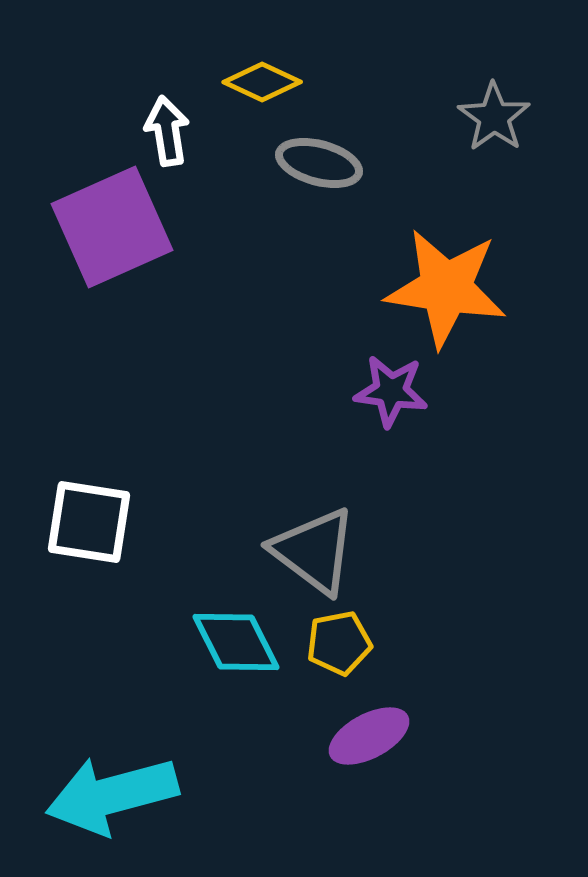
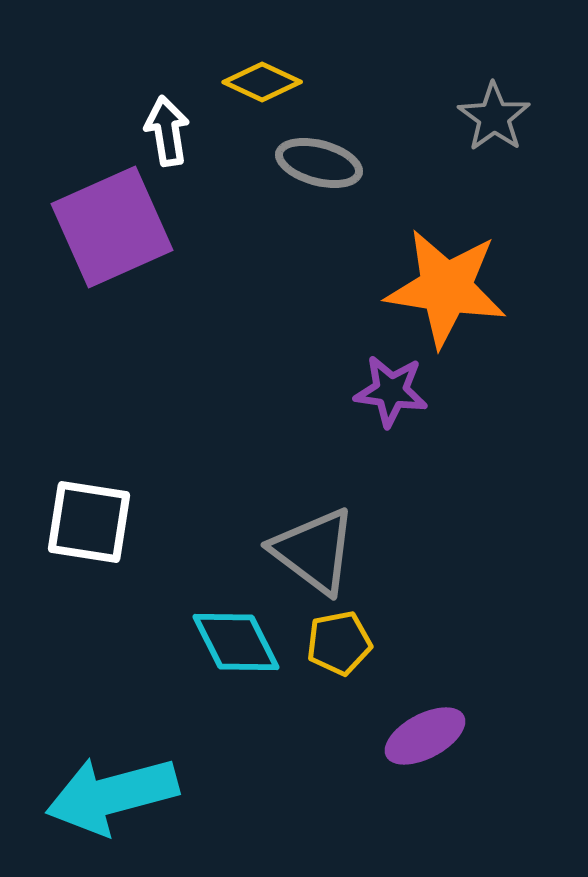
purple ellipse: moved 56 px right
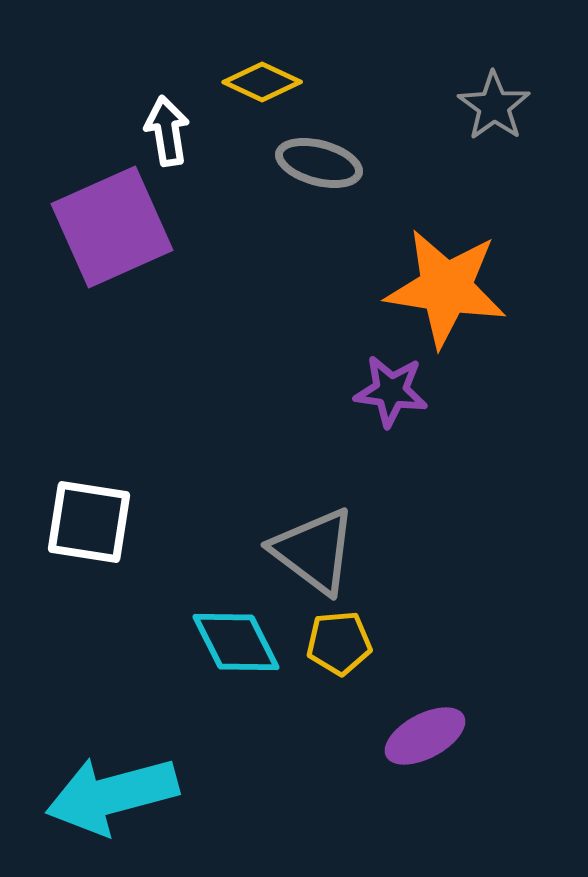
gray star: moved 11 px up
yellow pentagon: rotated 6 degrees clockwise
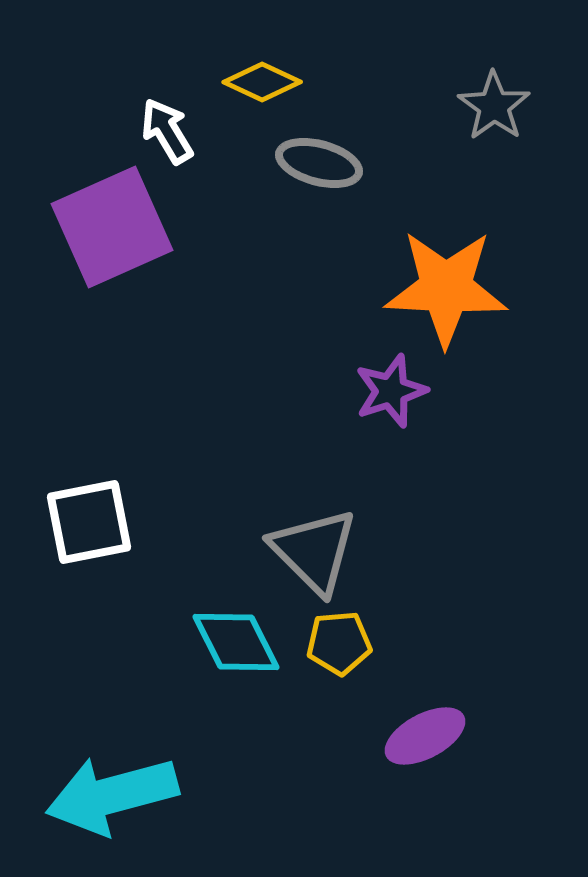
white arrow: rotated 22 degrees counterclockwise
orange star: rotated 6 degrees counterclockwise
purple star: rotated 26 degrees counterclockwise
white square: rotated 20 degrees counterclockwise
gray triangle: rotated 8 degrees clockwise
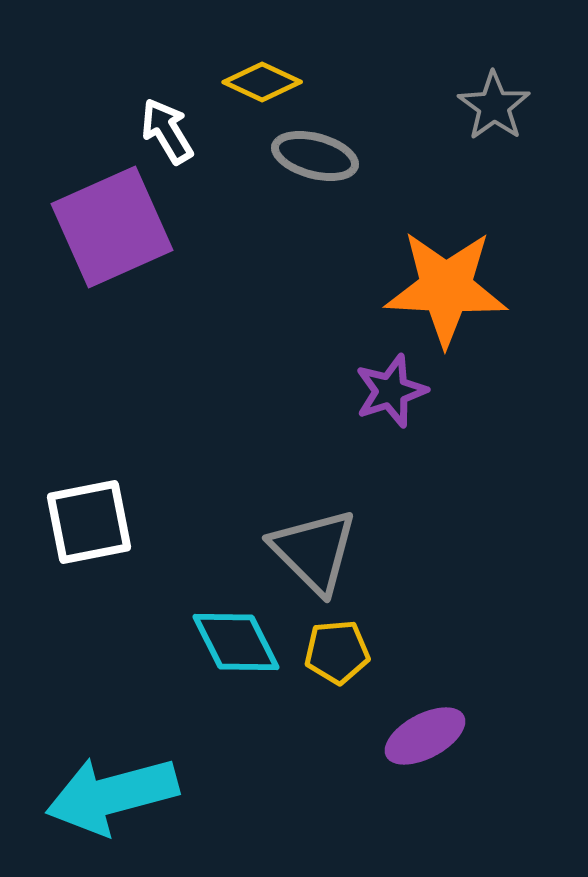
gray ellipse: moved 4 px left, 7 px up
yellow pentagon: moved 2 px left, 9 px down
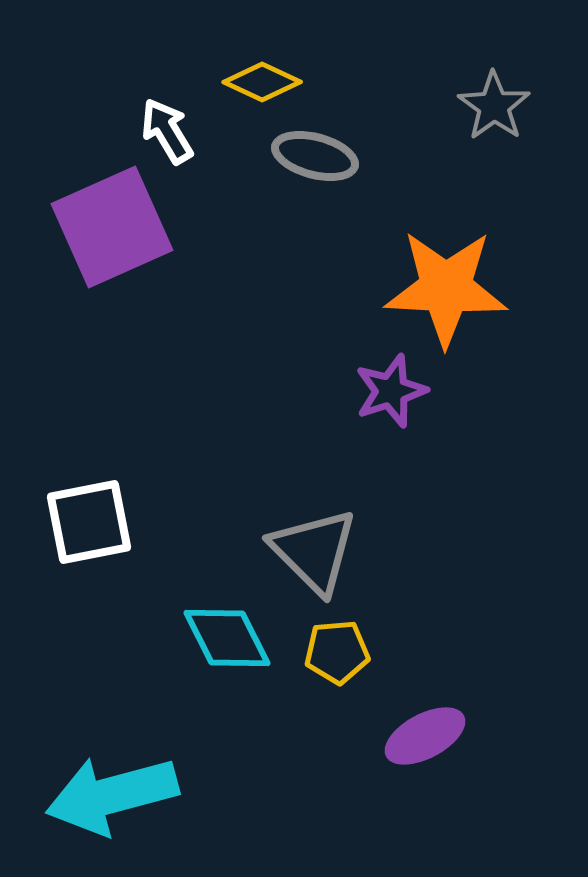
cyan diamond: moved 9 px left, 4 px up
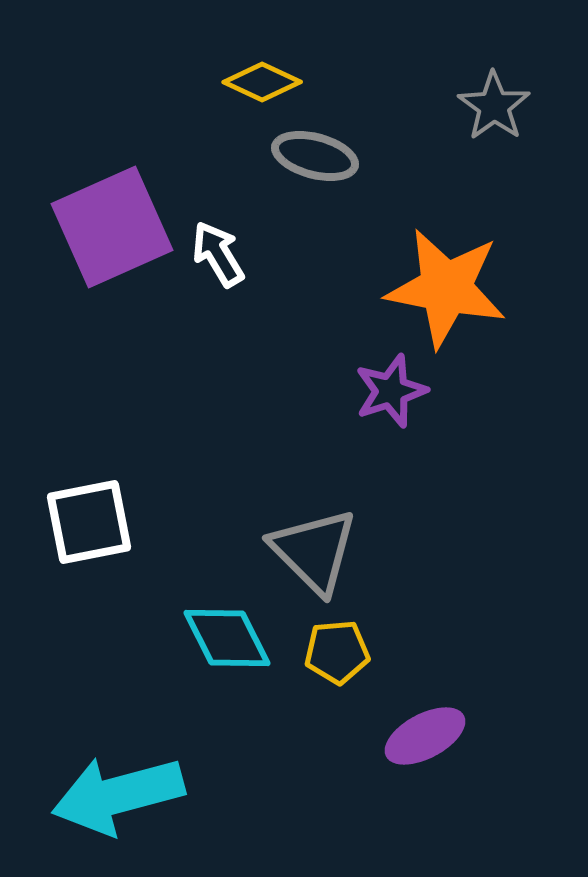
white arrow: moved 51 px right, 123 px down
orange star: rotated 8 degrees clockwise
cyan arrow: moved 6 px right
